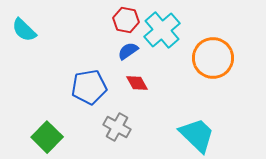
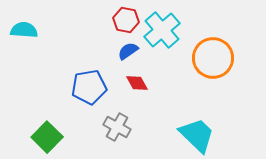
cyan semicircle: rotated 140 degrees clockwise
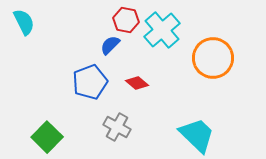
cyan semicircle: moved 8 px up; rotated 60 degrees clockwise
blue semicircle: moved 18 px left, 6 px up; rotated 10 degrees counterclockwise
red diamond: rotated 20 degrees counterclockwise
blue pentagon: moved 1 px right, 5 px up; rotated 12 degrees counterclockwise
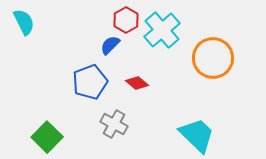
red hexagon: rotated 20 degrees clockwise
gray cross: moved 3 px left, 3 px up
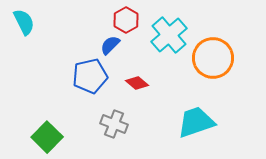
cyan cross: moved 7 px right, 5 px down
blue pentagon: moved 6 px up; rotated 8 degrees clockwise
gray cross: rotated 8 degrees counterclockwise
cyan trapezoid: moved 1 px left, 13 px up; rotated 63 degrees counterclockwise
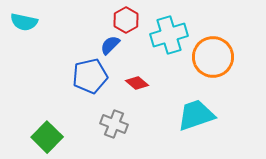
cyan semicircle: rotated 128 degrees clockwise
cyan cross: rotated 24 degrees clockwise
orange circle: moved 1 px up
cyan trapezoid: moved 7 px up
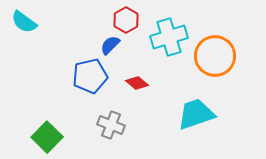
cyan semicircle: rotated 24 degrees clockwise
cyan cross: moved 2 px down
orange circle: moved 2 px right, 1 px up
cyan trapezoid: moved 1 px up
gray cross: moved 3 px left, 1 px down
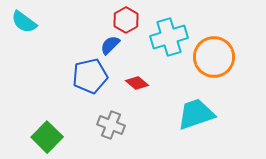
orange circle: moved 1 px left, 1 px down
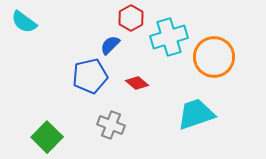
red hexagon: moved 5 px right, 2 px up
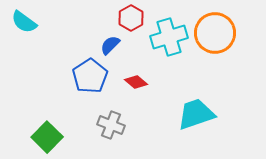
orange circle: moved 1 px right, 24 px up
blue pentagon: rotated 20 degrees counterclockwise
red diamond: moved 1 px left, 1 px up
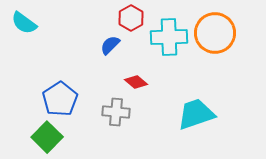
cyan semicircle: moved 1 px down
cyan cross: rotated 15 degrees clockwise
blue pentagon: moved 30 px left, 23 px down
gray cross: moved 5 px right, 13 px up; rotated 16 degrees counterclockwise
